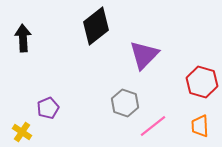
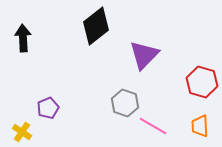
pink line: rotated 68 degrees clockwise
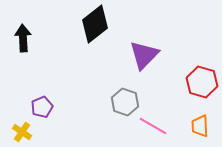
black diamond: moved 1 px left, 2 px up
gray hexagon: moved 1 px up
purple pentagon: moved 6 px left, 1 px up
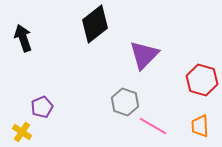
black arrow: rotated 16 degrees counterclockwise
red hexagon: moved 2 px up
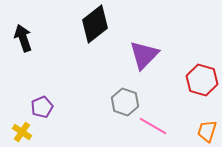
orange trapezoid: moved 7 px right, 5 px down; rotated 20 degrees clockwise
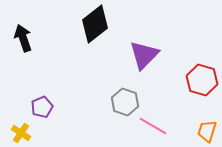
yellow cross: moved 1 px left, 1 px down
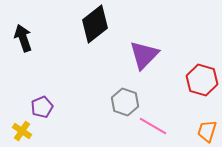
yellow cross: moved 1 px right, 2 px up
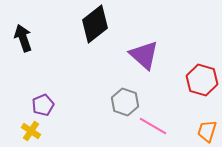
purple triangle: rotated 32 degrees counterclockwise
purple pentagon: moved 1 px right, 2 px up
yellow cross: moved 9 px right
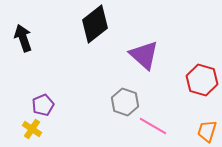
yellow cross: moved 1 px right, 2 px up
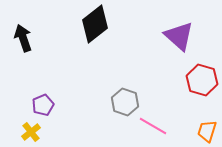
purple triangle: moved 35 px right, 19 px up
yellow cross: moved 1 px left, 3 px down; rotated 18 degrees clockwise
